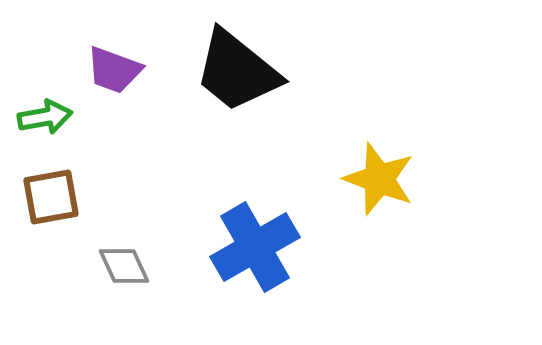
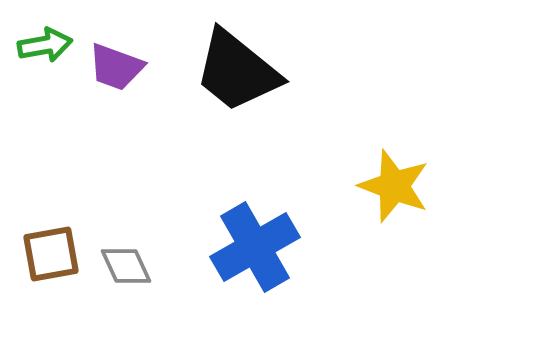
purple trapezoid: moved 2 px right, 3 px up
green arrow: moved 72 px up
yellow star: moved 15 px right, 7 px down
brown square: moved 57 px down
gray diamond: moved 2 px right
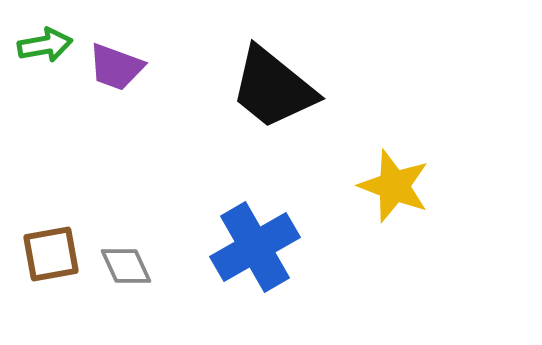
black trapezoid: moved 36 px right, 17 px down
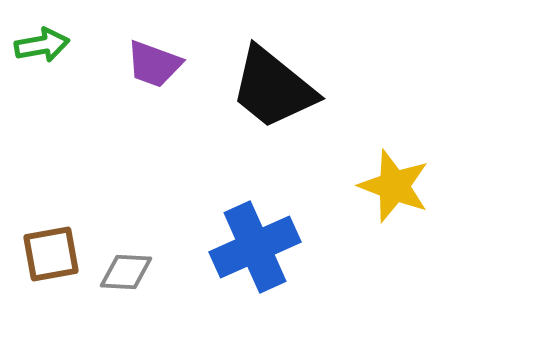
green arrow: moved 3 px left
purple trapezoid: moved 38 px right, 3 px up
blue cross: rotated 6 degrees clockwise
gray diamond: moved 6 px down; rotated 62 degrees counterclockwise
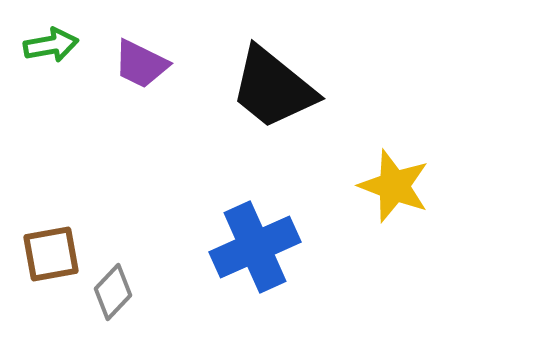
green arrow: moved 9 px right
purple trapezoid: moved 13 px left; rotated 6 degrees clockwise
gray diamond: moved 13 px left, 20 px down; rotated 50 degrees counterclockwise
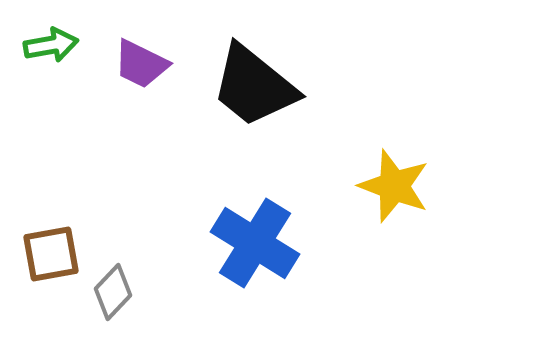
black trapezoid: moved 19 px left, 2 px up
blue cross: moved 4 px up; rotated 34 degrees counterclockwise
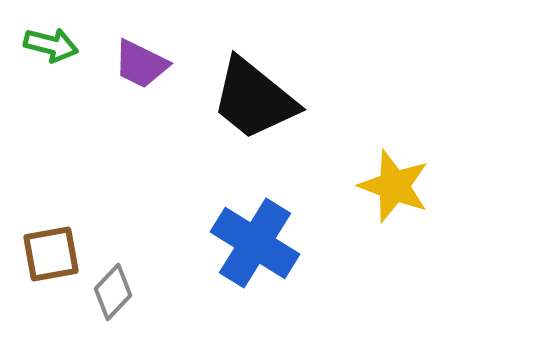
green arrow: rotated 24 degrees clockwise
black trapezoid: moved 13 px down
